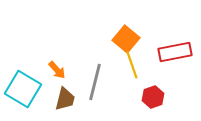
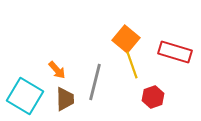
red rectangle: rotated 28 degrees clockwise
cyan square: moved 2 px right, 7 px down
brown trapezoid: rotated 15 degrees counterclockwise
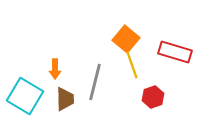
orange arrow: moved 2 px left, 1 px up; rotated 42 degrees clockwise
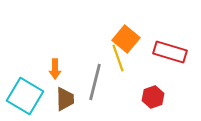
red rectangle: moved 5 px left
yellow line: moved 14 px left, 7 px up
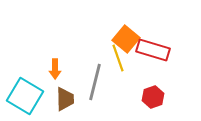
red rectangle: moved 17 px left, 2 px up
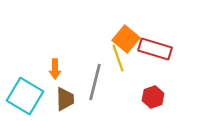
red rectangle: moved 2 px right, 1 px up
